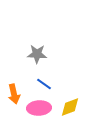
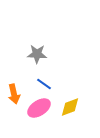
pink ellipse: rotated 30 degrees counterclockwise
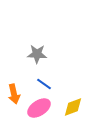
yellow diamond: moved 3 px right
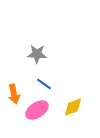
pink ellipse: moved 2 px left, 2 px down
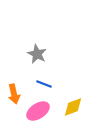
gray star: rotated 24 degrees clockwise
blue line: rotated 14 degrees counterclockwise
pink ellipse: moved 1 px right, 1 px down
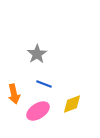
gray star: rotated 12 degrees clockwise
yellow diamond: moved 1 px left, 3 px up
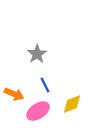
blue line: moved 1 px right, 1 px down; rotated 42 degrees clockwise
orange arrow: rotated 54 degrees counterclockwise
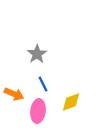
blue line: moved 2 px left, 1 px up
yellow diamond: moved 1 px left, 2 px up
pink ellipse: rotated 50 degrees counterclockwise
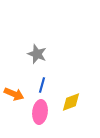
gray star: rotated 18 degrees counterclockwise
blue line: moved 1 px left, 1 px down; rotated 42 degrees clockwise
pink ellipse: moved 2 px right, 1 px down
